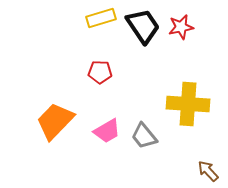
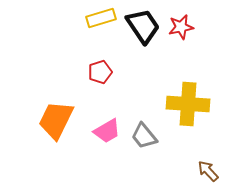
red pentagon: rotated 20 degrees counterclockwise
orange trapezoid: moved 1 px right, 1 px up; rotated 18 degrees counterclockwise
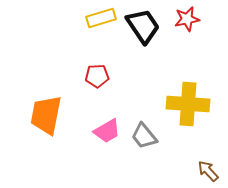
red star: moved 6 px right, 8 px up
red pentagon: moved 3 px left, 4 px down; rotated 15 degrees clockwise
orange trapezoid: moved 10 px left, 5 px up; rotated 15 degrees counterclockwise
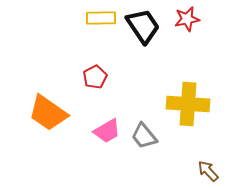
yellow rectangle: rotated 16 degrees clockwise
red pentagon: moved 2 px left, 1 px down; rotated 25 degrees counterclockwise
orange trapezoid: moved 2 px right, 2 px up; rotated 66 degrees counterclockwise
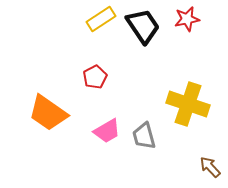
yellow rectangle: moved 1 px down; rotated 32 degrees counterclockwise
yellow cross: rotated 15 degrees clockwise
gray trapezoid: rotated 24 degrees clockwise
brown arrow: moved 2 px right, 4 px up
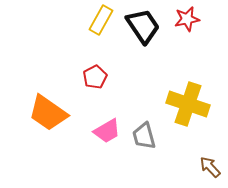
yellow rectangle: moved 1 px down; rotated 28 degrees counterclockwise
